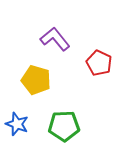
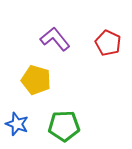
red pentagon: moved 9 px right, 20 px up
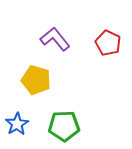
blue star: rotated 20 degrees clockwise
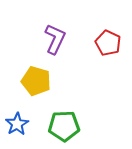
purple L-shape: rotated 64 degrees clockwise
yellow pentagon: moved 1 px down
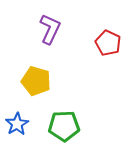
purple L-shape: moved 5 px left, 10 px up
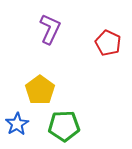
yellow pentagon: moved 4 px right, 9 px down; rotated 20 degrees clockwise
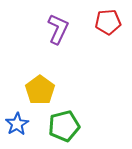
purple L-shape: moved 8 px right
red pentagon: moved 21 px up; rotated 30 degrees counterclockwise
green pentagon: rotated 12 degrees counterclockwise
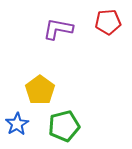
purple L-shape: rotated 104 degrees counterclockwise
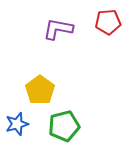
blue star: rotated 15 degrees clockwise
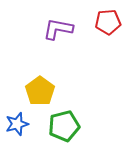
yellow pentagon: moved 1 px down
